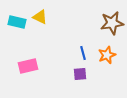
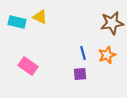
pink rectangle: rotated 48 degrees clockwise
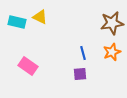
orange star: moved 5 px right, 3 px up
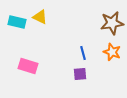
orange star: rotated 30 degrees counterclockwise
pink rectangle: rotated 18 degrees counterclockwise
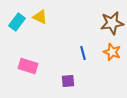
cyan rectangle: rotated 66 degrees counterclockwise
purple square: moved 12 px left, 7 px down
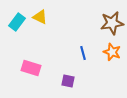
pink rectangle: moved 3 px right, 2 px down
purple square: rotated 16 degrees clockwise
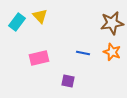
yellow triangle: moved 1 px up; rotated 21 degrees clockwise
blue line: rotated 64 degrees counterclockwise
pink rectangle: moved 8 px right, 10 px up; rotated 30 degrees counterclockwise
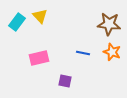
brown star: moved 3 px left, 1 px down; rotated 15 degrees clockwise
purple square: moved 3 px left
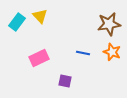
brown star: rotated 15 degrees counterclockwise
pink rectangle: rotated 12 degrees counterclockwise
